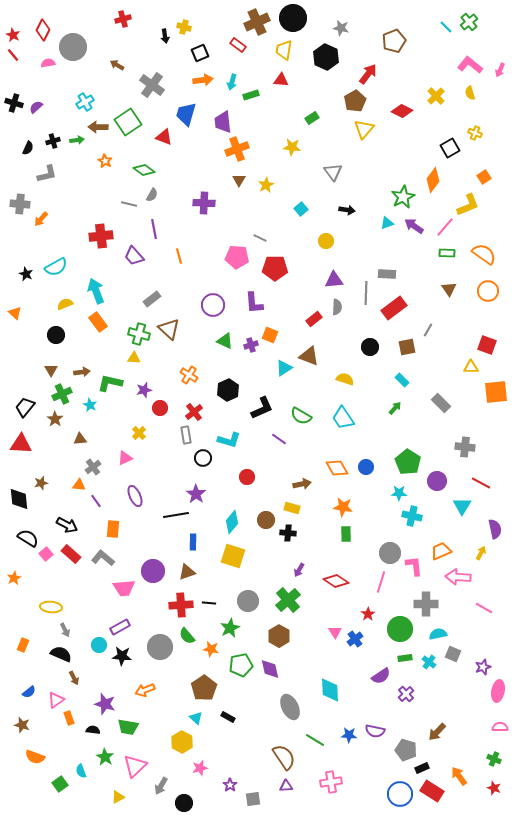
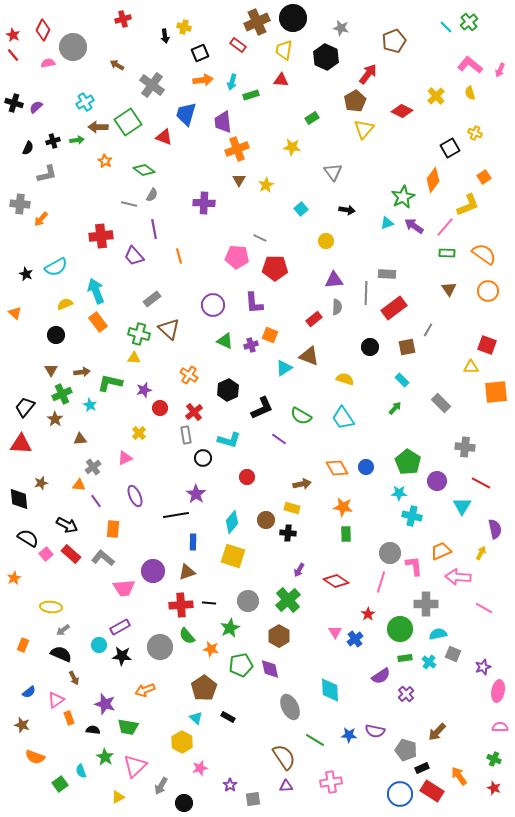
gray arrow at (65, 630): moved 2 px left; rotated 80 degrees clockwise
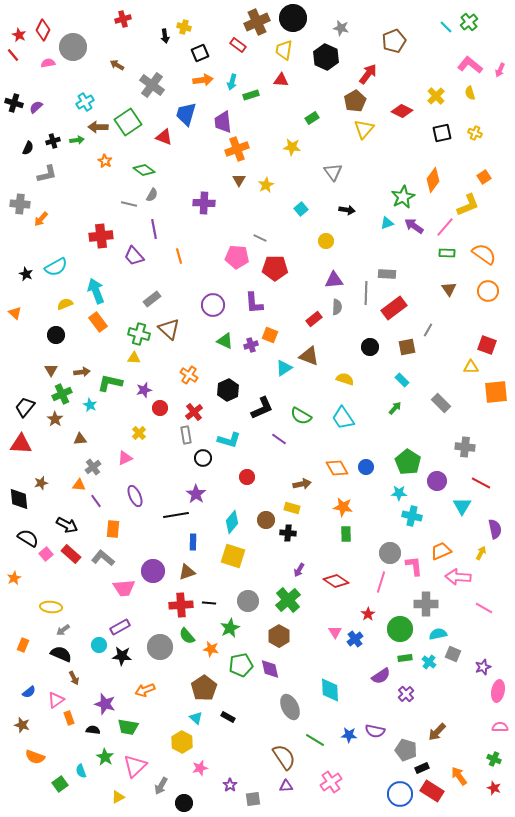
red star at (13, 35): moved 6 px right
black square at (450, 148): moved 8 px left, 15 px up; rotated 18 degrees clockwise
pink cross at (331, 782): rotated 25 degrees counterclockwise
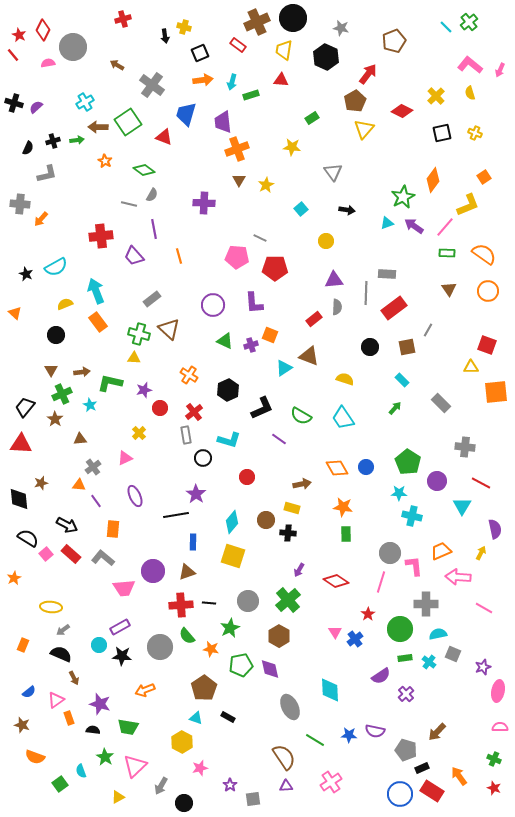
purple star at (105, 704): moved 5 px left
cyan triangle at (196, 718): rotated 24 degrees counterclockwise
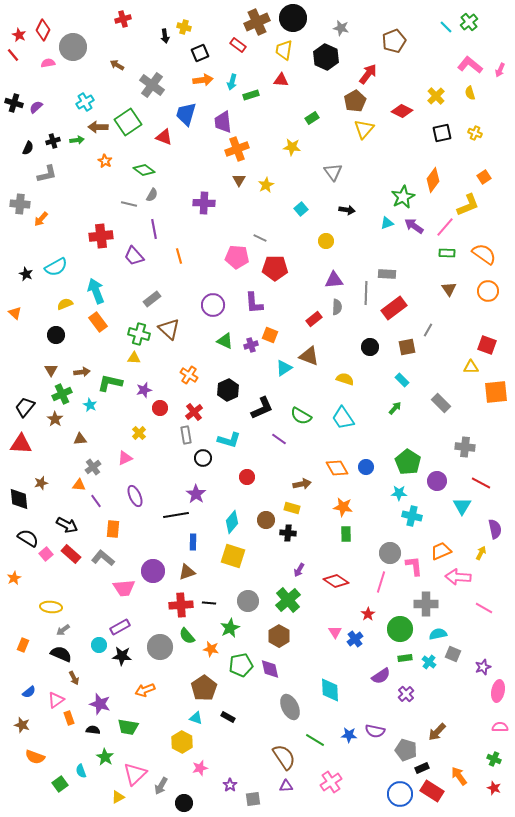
pink triangle at (135, 766): moved 8 px down
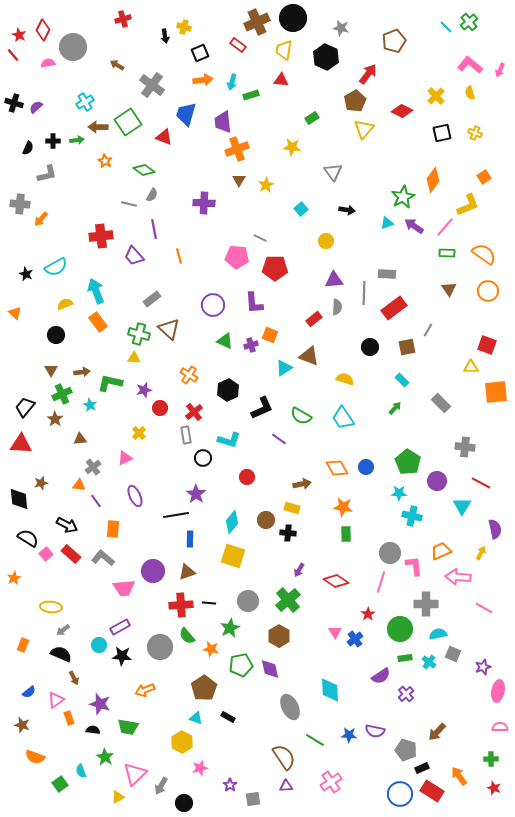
black cross at (53, 141): rotated 16 degrees clockwise
gray line at (366, 293): moved 2 px left
blue rectangle at (193, 542): moved 3 px left, 3 px up
green cross at (494, 759): moved 3 px left; rotated 24 degrees counterclockwise
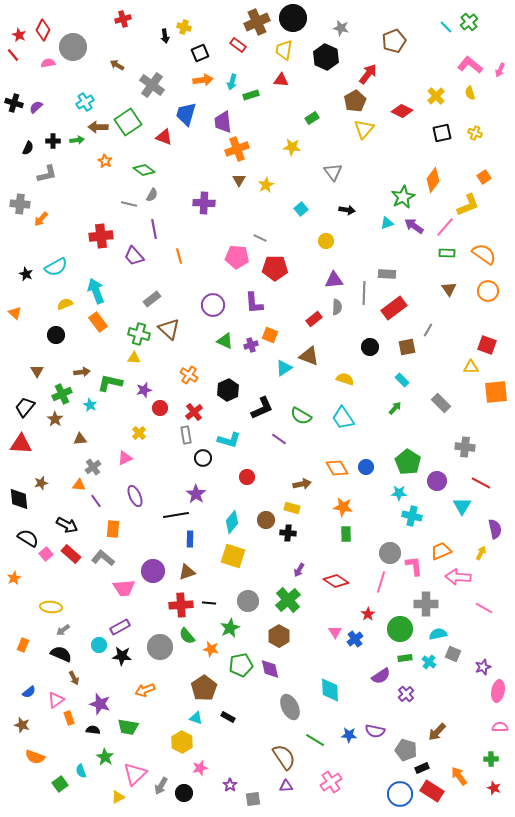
brown triangle at (51, 370): moved 14 px left, 1 px down
black circle at (184, 803): moved 10 px up
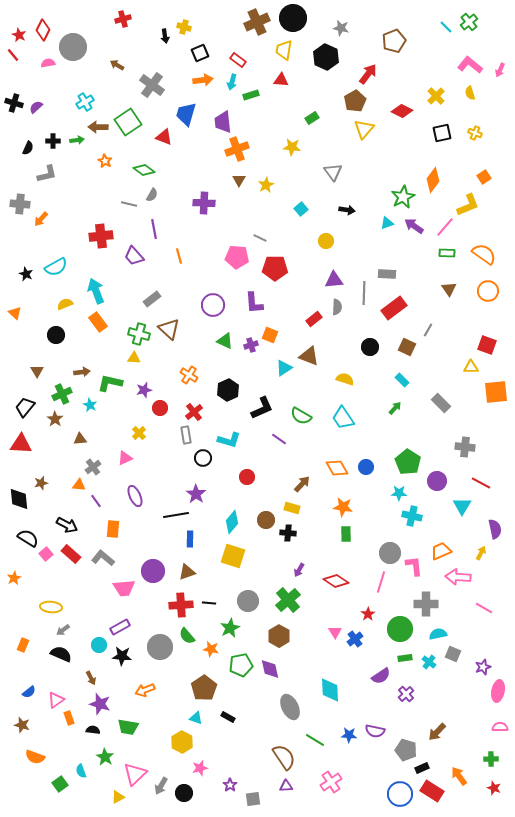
red rectangle at (238, 45): moved 15 px down
brown square at (407, 347): rotated 36 degrees clockwise
brown arrow at (302, 484): rotated 36 degrees counterclockwise
brown arrow at (74, 678): moved 17 px right
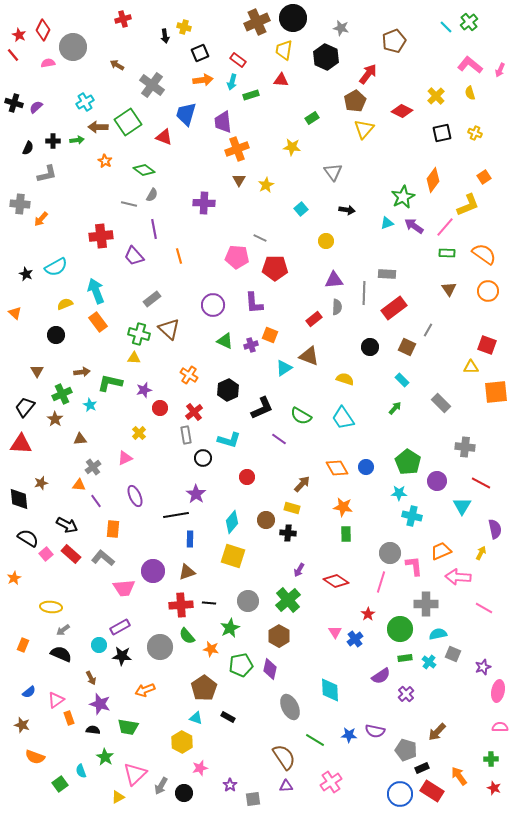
purple diamond at (270, 669): rotated 25 degrees clockwise
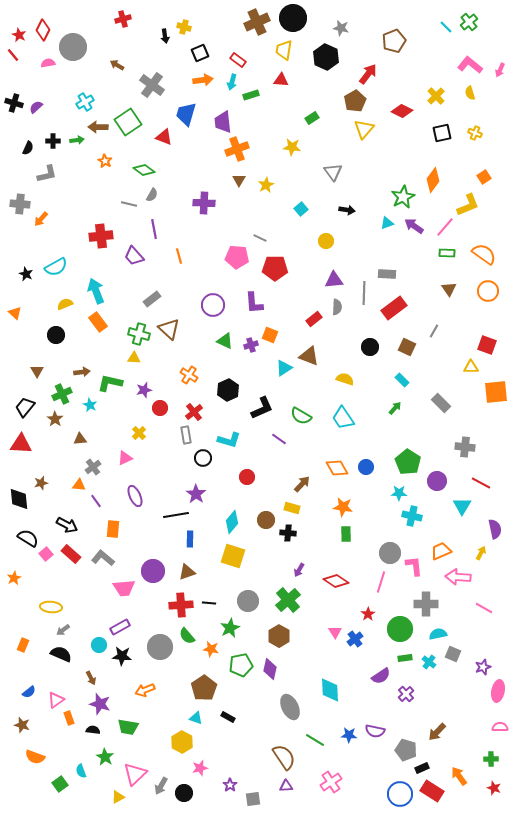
gray line at (428, 330): moved 6 px right, 1 px down
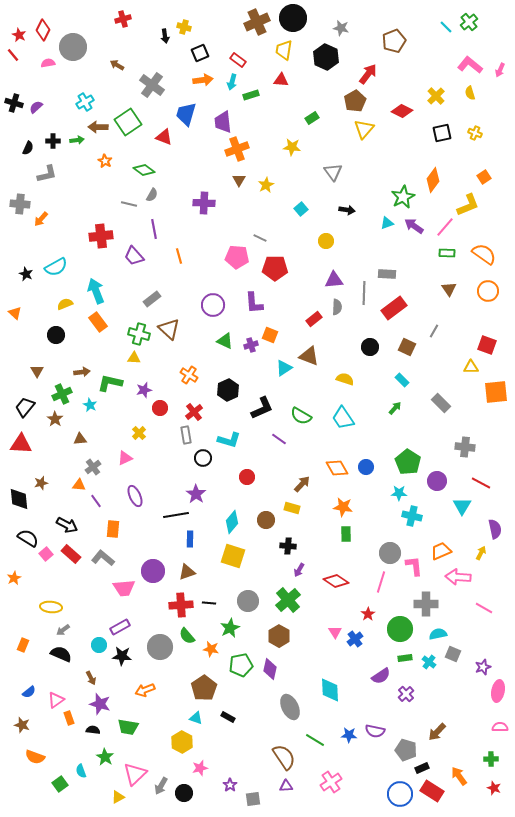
black cross at (288, 533): moved 13 px down
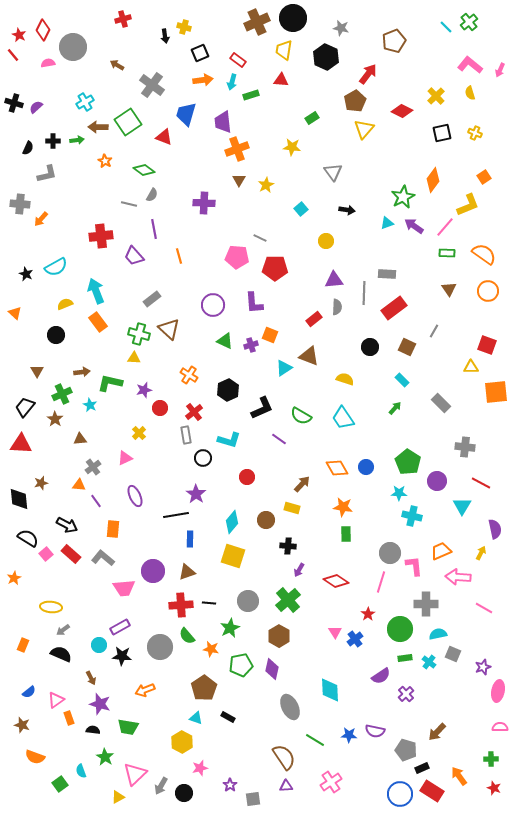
purple diamond at (270, 669): moved 2 px right
